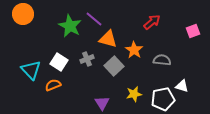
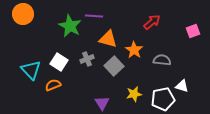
purple line: moved 3 px up; rotated 36 degrees counterclockwise
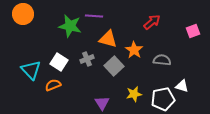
green star: rotated 15 degrees counterclockwise
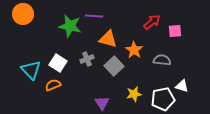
pink square: moved 18 px left; rotated 16 degrees clockwise
white square: moved 1 px left, 1 px down
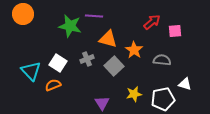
cyan triangle: moved 1 px down
white triangle: moved 3 px right, 2 px up
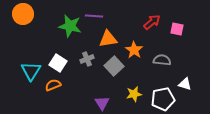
pink square: moved 2 px right, 2 px up; rotated 16 degrees clockwise
orange triangle: rotated 24 degrees counterclockwise
cyan triangle: rotated 15 degrees clockwise
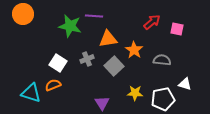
cyan triangle: moved 22 px down; rotated 45 degrees counterclockwise
yellow star: moved 1 px right, 1 px up; rotated 14 degrees clockwise
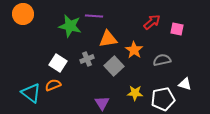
gray semicircle: rotated 18 degrees counterclockwise
cyan triangle: rotated 20 degrees clockwise
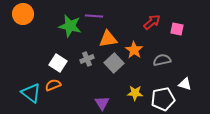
gray square: moved 3 px up
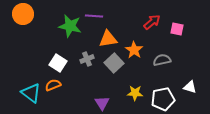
white triangle: moved 5 px right, 3 px down
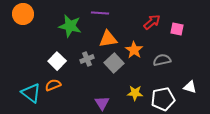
purple line: moved 6 px right, 3 px up
white square: moved 1 px left, 2 px up; rotated 12 degrees clockwise
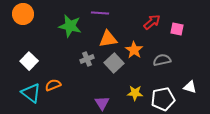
white square: moved 28 px left
